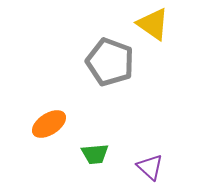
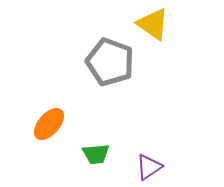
orange ellipse: rotated 16 degrees counterclockwise
green trapezoid: moved 1 px right
purple triangle: moved 1 px left; rotated 44 degrees clockwise
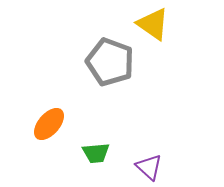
green trapezoid: moved 1 px up
purple triangle: rotated 44 degrees counterclockwise
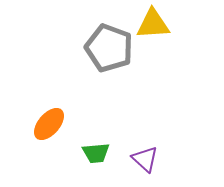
yellow triangle: rotated 39 degrees counterclockwise
gray pentagon: moved 1 px left, 14 px up
purple triangle: moved 4 px left, 8 px up
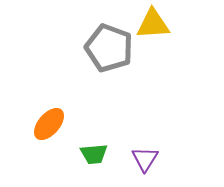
green trapezoid: moved 2 px left, 1 px down
purple triangle: rotated 20 degrees clockwise
